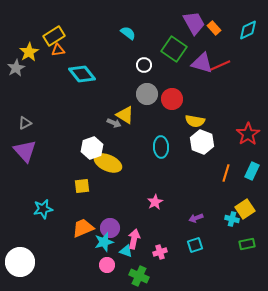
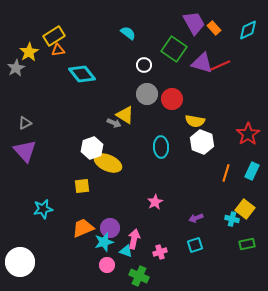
yellow square at (245, 209): rotated 18 degrees counterclockwise
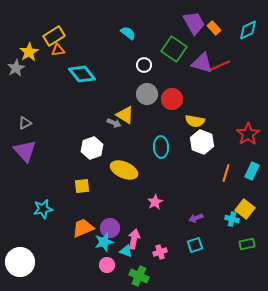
yellow ellipse at (108, 163): moved 16 px right, 7 px down
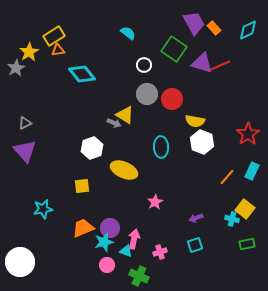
orange line at (226, 173): moved 1 px right, 4 px down; rotated 24 degrees clockwise
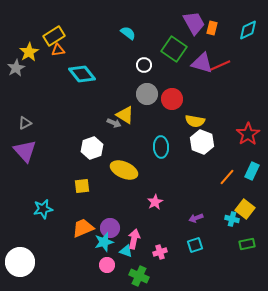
orange rectangle at (214, 28): moved 2 px left; rotated 56 degrees clockwise
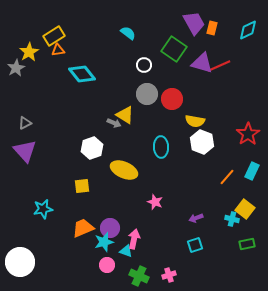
pink star at (155, 202): rotated 21 degrees counterclockwise
pink cross at (160, 252): moved 9 px right, 23 px down
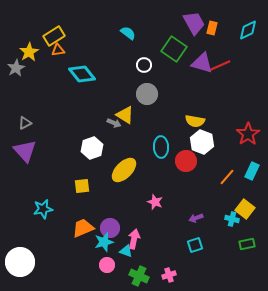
red circle at (172, 99): moved 14 px right, 62 px down
yellow ellipse at (124, 170): rotated 68 degrees counterclockwise
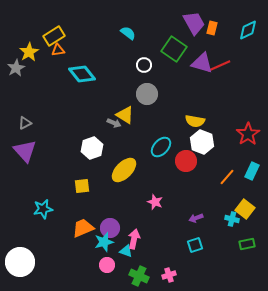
cyan ellipse at (161, 147): rotated 45 degrees clockwise
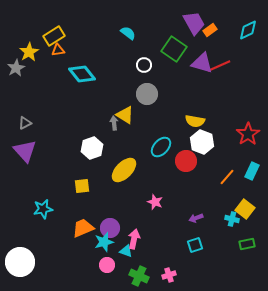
orange rectangle at (212, 28): moved 2 px left, 2 px down; rotated 40 degrees clockwise
gray arrow at (114, 123): rotated 120 degrees counterclockwise
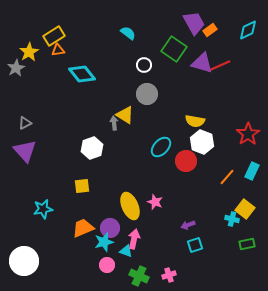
yellow ellipse at (124, 170): moved 6 px right, 36 px down; rotated 68 degrees counterclockwise
purple arrow at (196, 218): moved 8 px left, 7 px down
white circle at (20, 262): moved 4 px right, 1 px up
